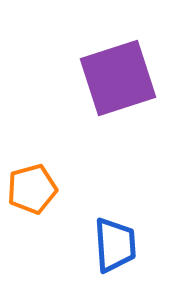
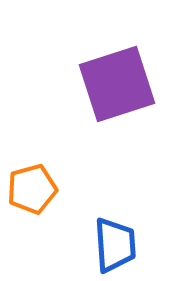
purple square: moved 1 px left, 6 px down
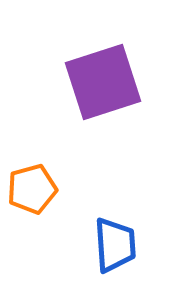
purple square: moved 14 px left, 2 px up
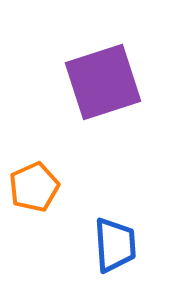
orange pentagon: moved 2 px right, 2 px up; rotated 9 degrees counterclockwise
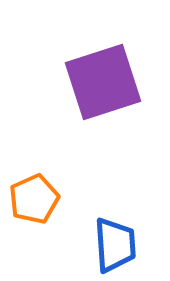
orange pentagon: moved 12 px down
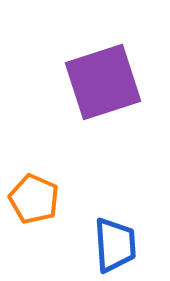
orange pentagon: rotated 24 degrees counterclockwise
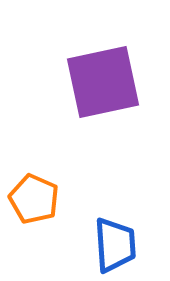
purple square: rotated 6 degrees clockwise
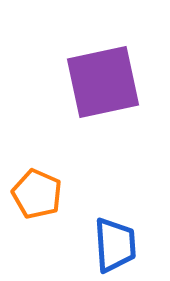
orange pentagon: moved 3 px right, 5 px up
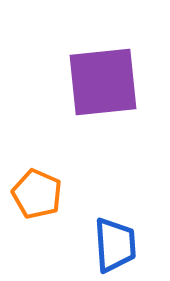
purple square: rotated 6 degrees clockwise
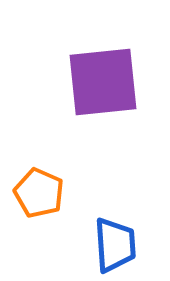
orange pentagon: moved 2 px right, 1 px up
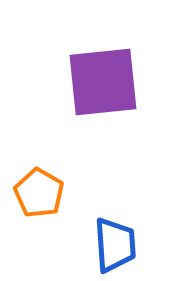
orange pentagon: rotated 6 degrees clockwise
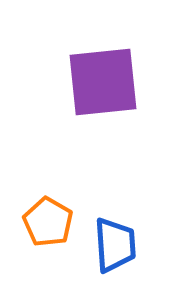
orange pentagon: moved 9 px right, 29 px down
